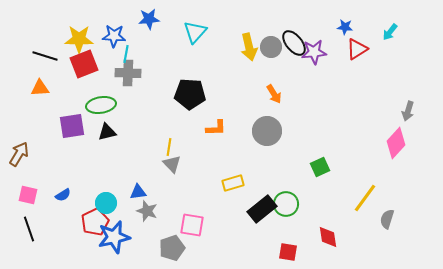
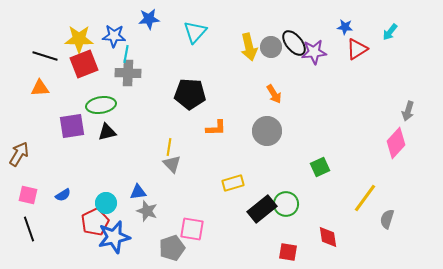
pink square at (192, 225): moved 4 px down
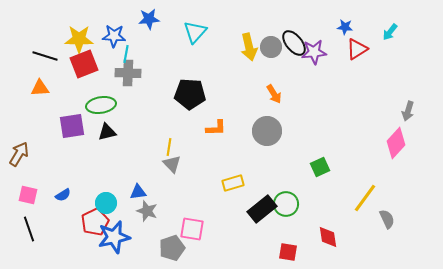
gray semicircle at (387, 219): rotated 138 degrees clockwise
